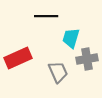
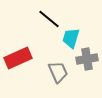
black line: moved 3 px right, 3 px down; rotated 40 degrees clockwise
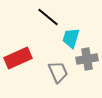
black line: moved 1 px left, 2 px up
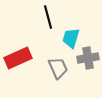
black line: rotated 35 degrees clockwise
gray cross: moved 1 px right, 1 px up
gray trapezoid: moved 4 px up
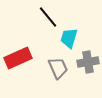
black line: rotated 25 degrees counterclockwise
cyan trapezoid: moved 2 px left
gray cross: moved 4 px down
